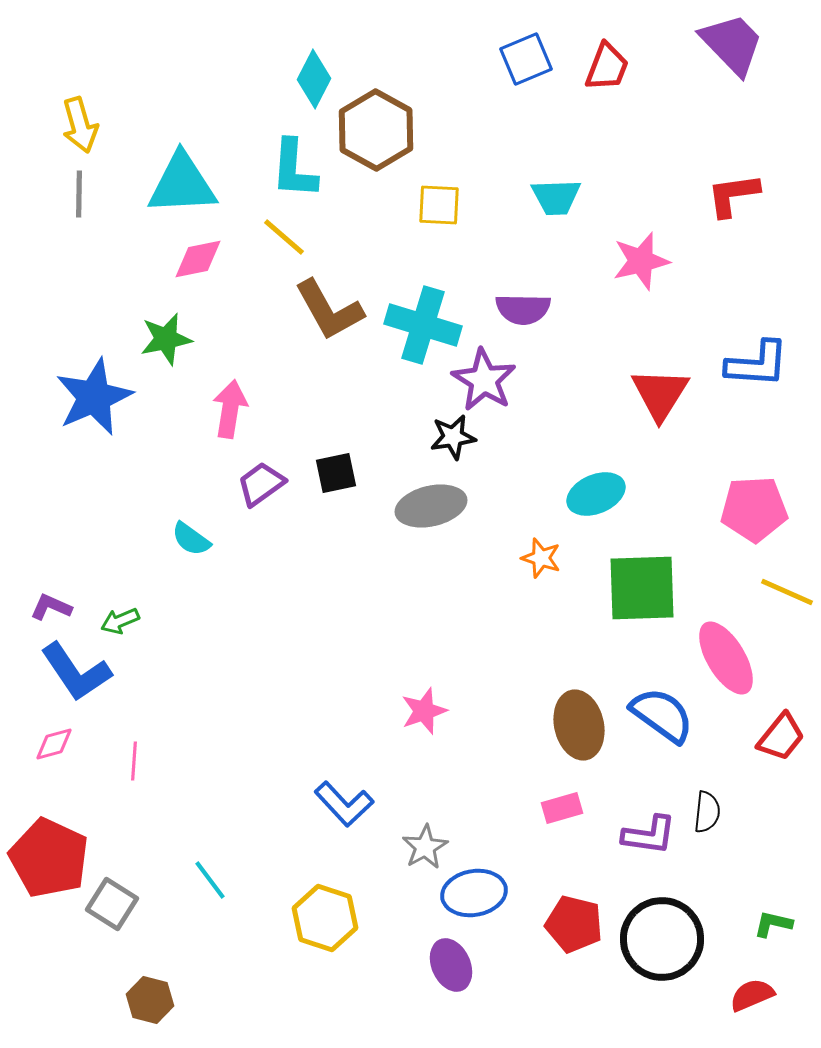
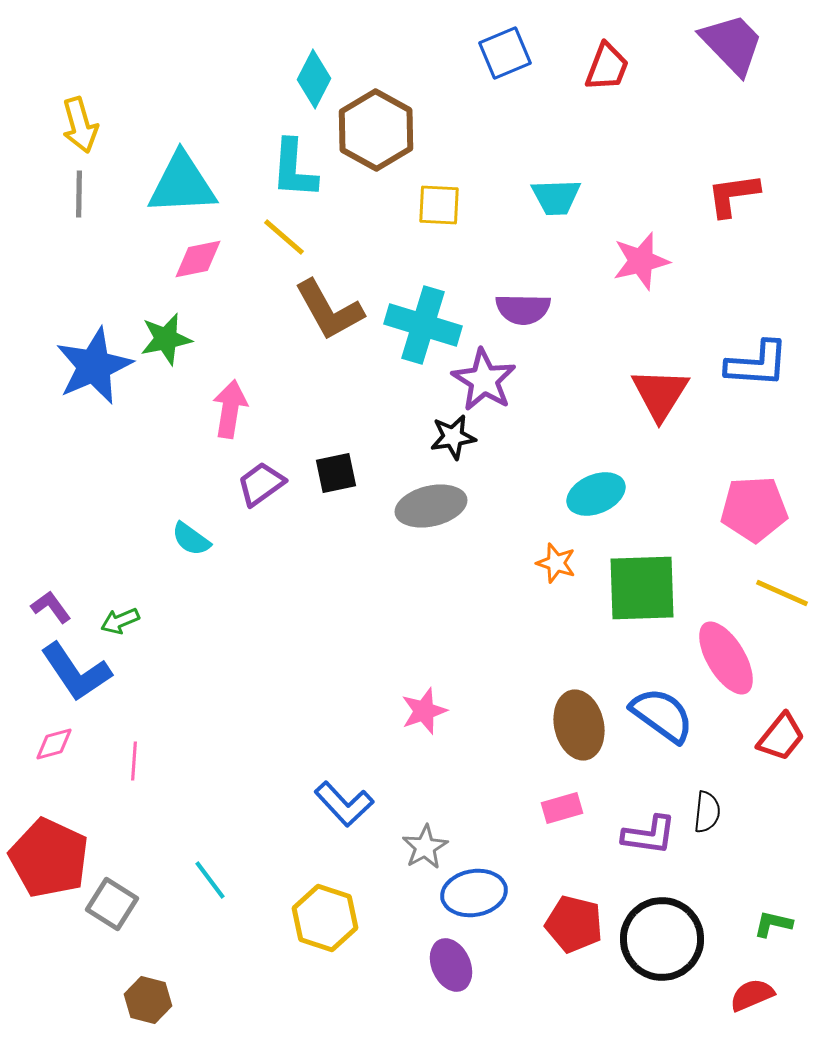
blue square at (526, 59): moved 21 px left, 6 px up
blue star at (94, 397): moved 31 px up
orange star at (541, 558): moved 15 px right, 5 px down
yellow line at (787, 592): moved 5 px left, 1 px down
purple L-shape at (51, 607): rotated 30 degrees clockwise
brown hexagon at (150, 1000): moved 2 px left
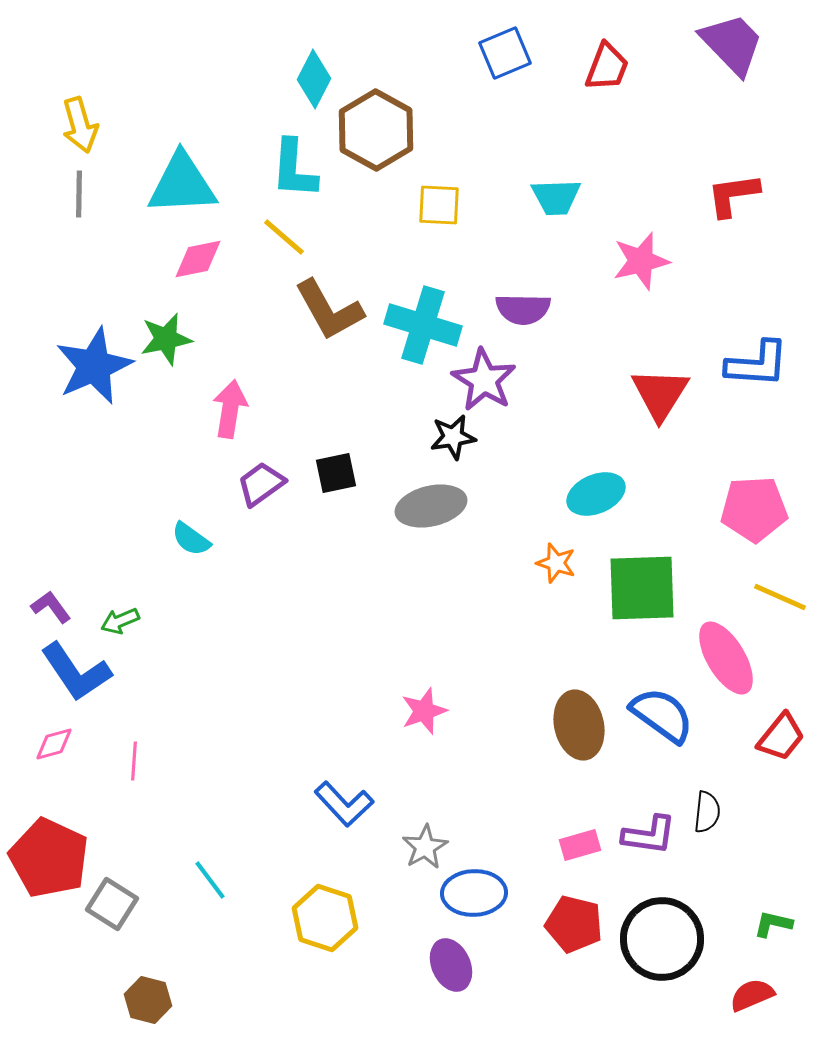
yellow line at (782, 593): moved 2 px left, 4 px down
pink rectangle at (562, 808): moved 18 px right, 37 px down
blue ellipse at (474, 893): rotated 8 degrees clockwise
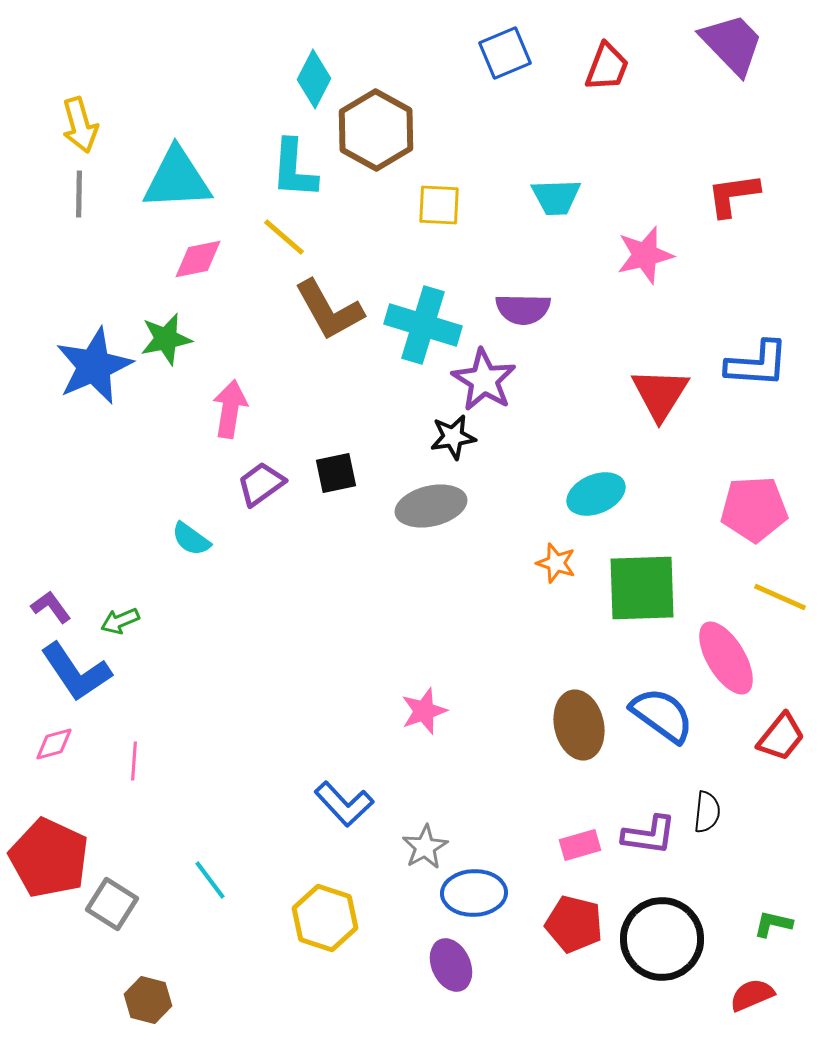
cyan triangle at (182, 184): moved 5 px left, 5 px up
pink star at (641, 261): moved 4 px right, 6 px up
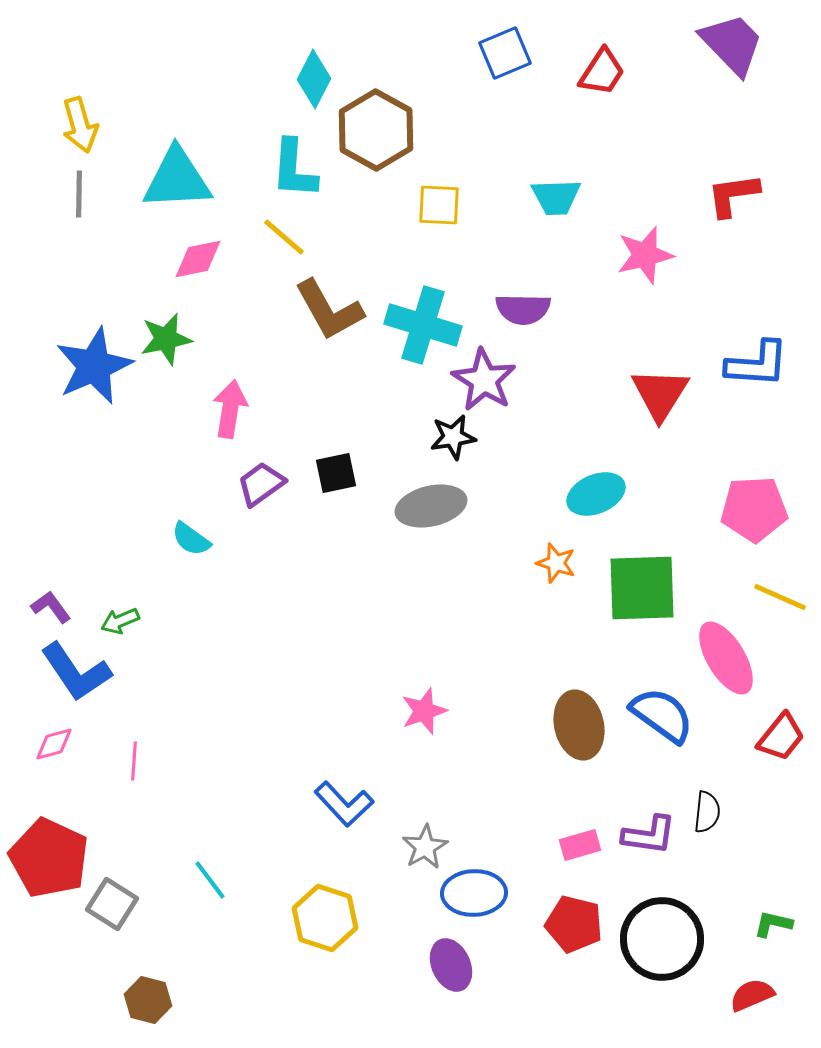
red trapezoid at (607, 67): moved 5 px left, 5 px down; rotated 12 degrees clockwise
